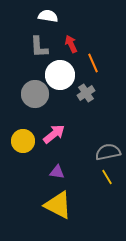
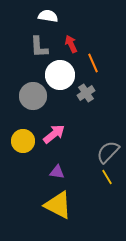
gray circle: moved 2 px left, 2 px down
gray semicircle: rotated 35 degrees counterclockwise
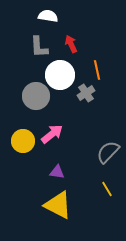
orange line: moved 4 px right, 7 px down; rotated 12 degrees clockwise
gray circle: moved 3 px right
pink arrow: moved 2 px left
yellow line: moved 12 px down
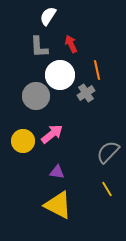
white semicircle: rotated 66 degrees counterclockwise
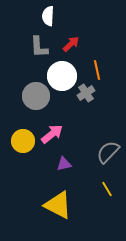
white semicircle: rotated 30 degrees counterclockwise
red arrow: rotated 72 degrees clockwise
white circle: moved 2 px right, 1 px down
purple triangle: moved 7 px right, 8 px up; rotated 21 degrees counterclockwise
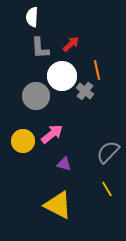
white semicircle: moved 16 px left, 1 px down
gray L-shape: moved 1 px right, 1 px down
gray cross: moved 1 px left, 2 px up; rotated 18 degrees counterclockwise
purple triangle: rotated 28 degrees clockwise
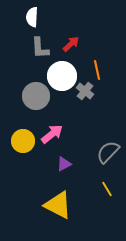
purple triangle: rotated 42 degrees counterclockwise
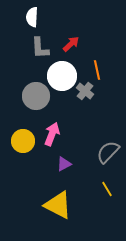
pink arrow: rotated 30 degrees counterclockwise
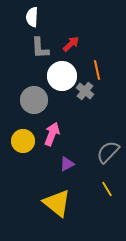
gray circle: moved 2 px left, 4 px down
purple triangle: moved 3 px right
yellow triangle: moved 1 px left, 2 px up; rotated 12 degrees clockwise
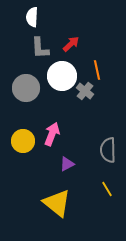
gray circle: moved 8 px left, 12 px up
gray semicircle: moved 2 px up; rotated 45 degrees counterclockwise
